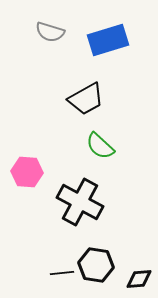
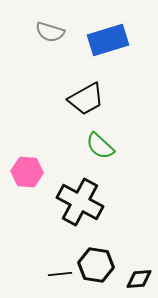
black line: moved 2 px left, 1 px down
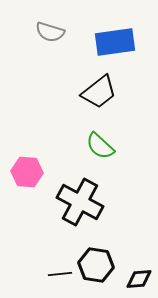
blue rectangle: moved 7 px right, 2 px down; rotated 9 degrees clockwise
black trapezoid: moved 13 px right, 7 px up; rotated 9 degrees counterclockwise
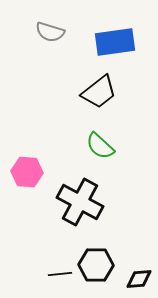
black hexagon: rotated 8 degrees counterclockwise
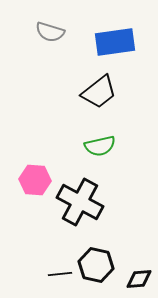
green semicircle: rotated 56 degrees counterclockwise
pink hexagon: moved 8 px right, 8 px down
black hexagon: rotated 12 degrees clockwise
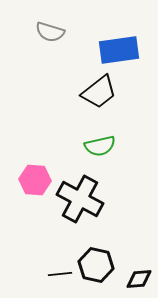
blue rectangle: moved 4 px right, 8 px down
black cross: moved 3 px up
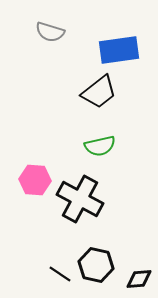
black line: rotated 40 degrees clockwise
